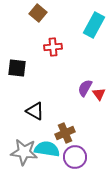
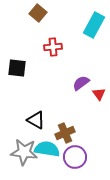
purple semicircle: moved 4 px left, 5 px up; rotated 24 degrees clockwise
black triangle: moved 1 px right, 9 px down
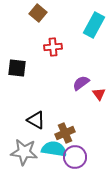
cyan semicircle: moved 7 px right
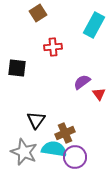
brown square: rotated 18 degrees clockwise
purple semicircle: moved 1 px right, 1 px up
black triangle: rotated 36 degrees clockwise
gray star: rotated 16 degrees clockwise
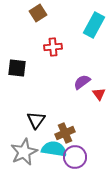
gray star: rotated 24 degrees clockwise
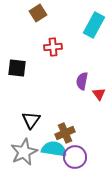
purple semicircle: moved 1 px up; rotated 42 degrees counterclockwise
black triangle: moved 5 px left
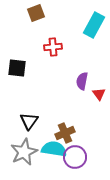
brown square: moved 2 px left; rotated 12 degrees clockwise
black triangle: moved 2 px left, 1 px down
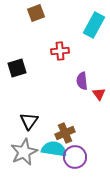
red cross: moved 7 px right, 4 px down
black square: rotated 24 degrees counterclockwise
purple semicircle: rotated 18 degrees counterclockwise
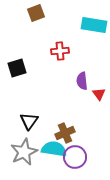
cyan rectangle: rotated 70 degrees clockwise
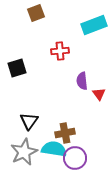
cyan rectangle: rotated 30 degrees counterclockwise
brown cross: rotated 12 degrees clockwise
purple circle: moved 1 px down
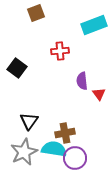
black square: rotated 36 degrees counterclockwise
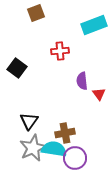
gray star: moved 9 px right, 4 px up
